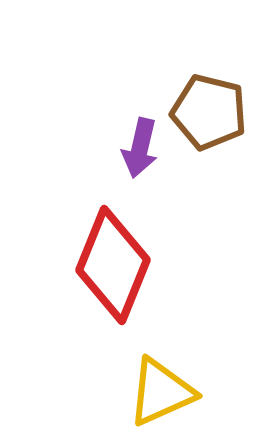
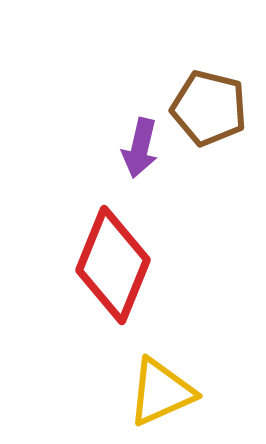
brown pentagon: moved 4 px up
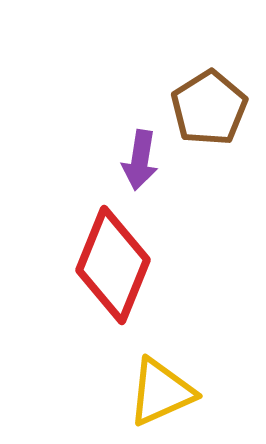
brown pentagon: rotated 26 degrees clockwise
purple arrow: moved 12 px down; rotated 4 degrees counterclockwise
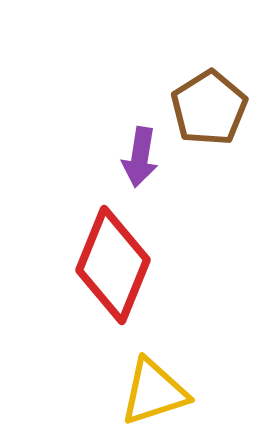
purple arrow: moved 3 px up
yellow triangle: moved 7 px left; rotated 6 degrees clockwise
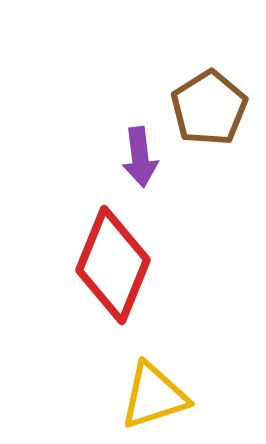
purple arrow: rotated 16 degrees counterclockwise
yellow triangle: moved 4 px down
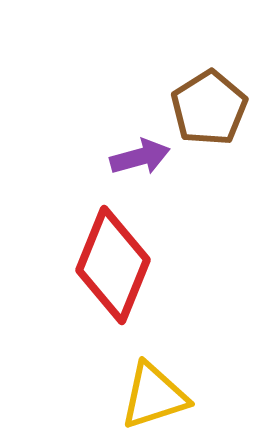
purple arrow: rotated 98 degrees counterclockwise
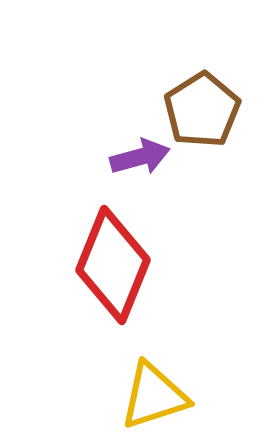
brown pentagon: moved 7 px left, 2 px down
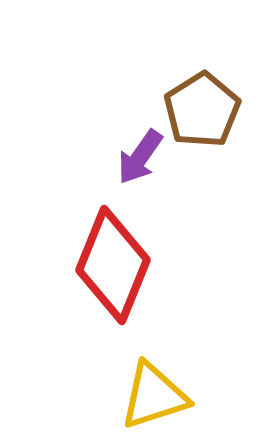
purple arrow: rotated 140 degrees clockwise
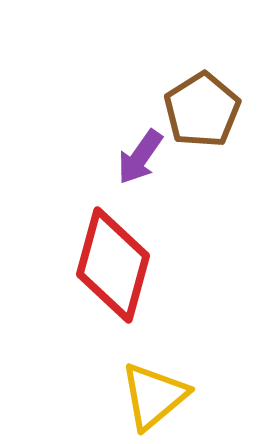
red diamond: rotated 7 degrees counterclockwise
yellow triangle: rotated 22 degrees counterclockwise
